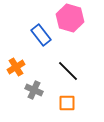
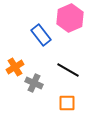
pink hexagon: rotated 20 degrees clockwise
orange cross: moved 1 px left
black line: moved 1 px up; rotated 15 degrees counterclockwise
gray cross: moved 7 px up
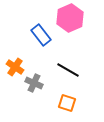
orange cross: rotated 24 degrees counterclockwise
orange square: rotated 18 degrees clockwise
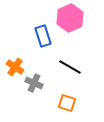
blue rectangle: moved 2 px right, 1 px down; rotated 20 degrees clockwise
black line: moved 2 px right, 3 px up
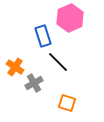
black line: moved 12 px left, 5 px up; rotated 15 degrees clockwise
gray cross: rotated 36 degrees clockwise
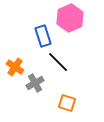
gray cross: moved 1 px right
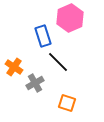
orange cross: moved 1 px left
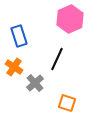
pink hexagon: moved 1 px down
blue rectangle: moved 24 px left
black line: moved 1 px left, 3 px up; rotated 70 degrees clockwise
gray cross: rotated 12 degrees counterclockwise
